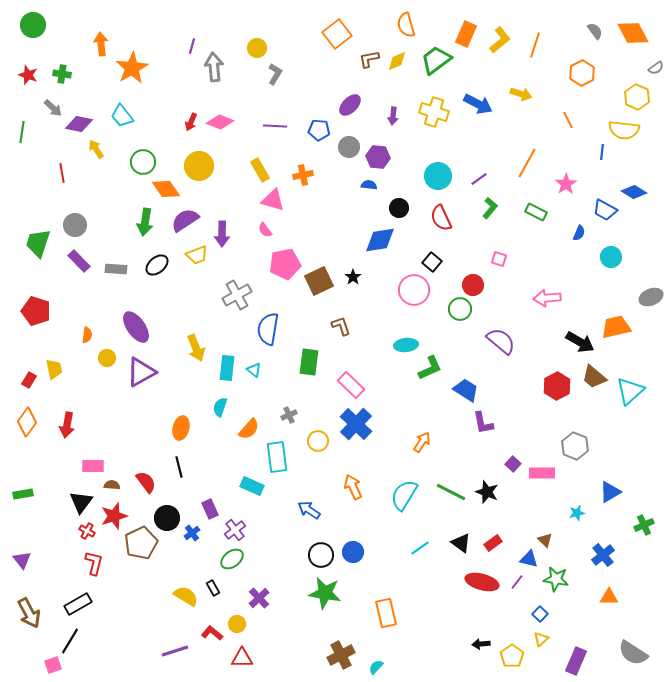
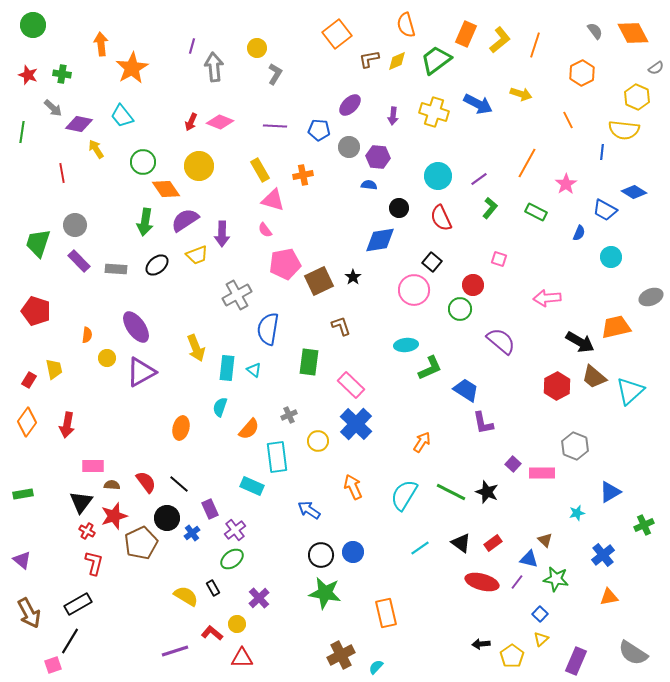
black line at (179, 467): moved 17 px down; rotated 35 degrees counterclockwise
purple triangle at (22, 560): rotated 12 degrees counterclockwise
orange triangle at (609, 597): rotated 12 degrees counterclockwise
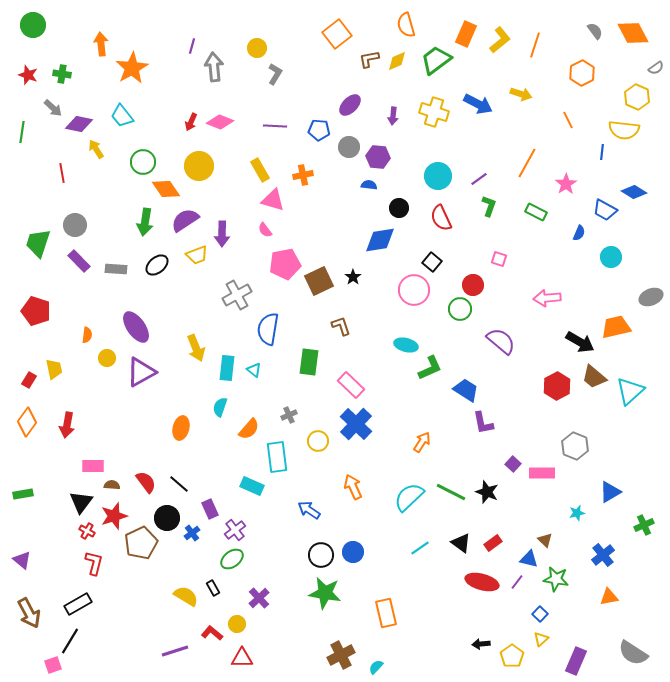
green L-shape at (490, 208): moved 1 px left, 2 px up; rotated 20 degrees counterclockwise
cyan ellipse at (406, 345): rotated 20 degrees clockwise
cyan semicircle at (404, 495): moved 5 px right, 2 px down; rotated 16 degrees clockwise
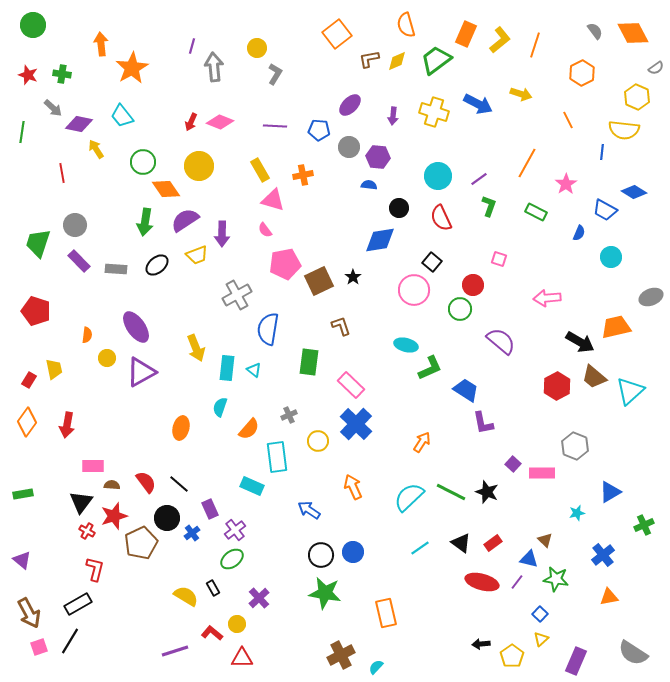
red L-shape at (94, 563): moved 1 px right, 6 px down
pink square at (53, 665): moved 14 px left, 18 px up
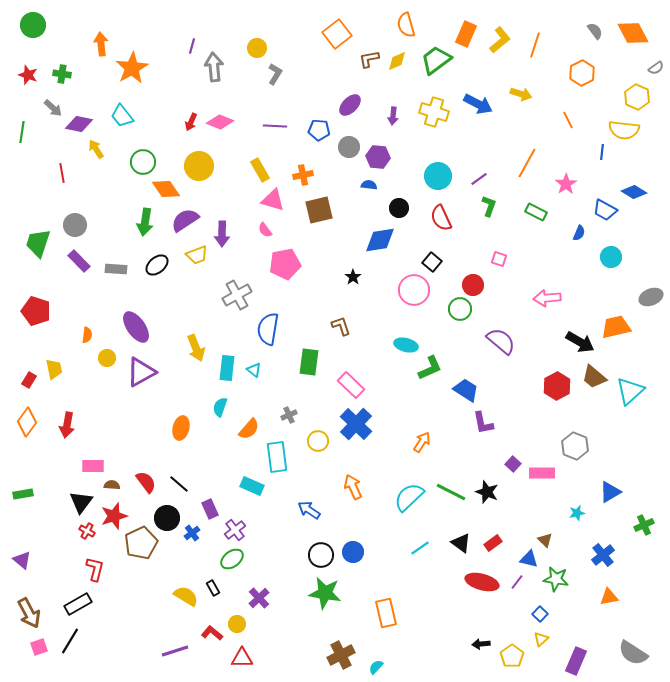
brown square at (319, 281): moved 71 px up; rotated 12 degrees clockwise
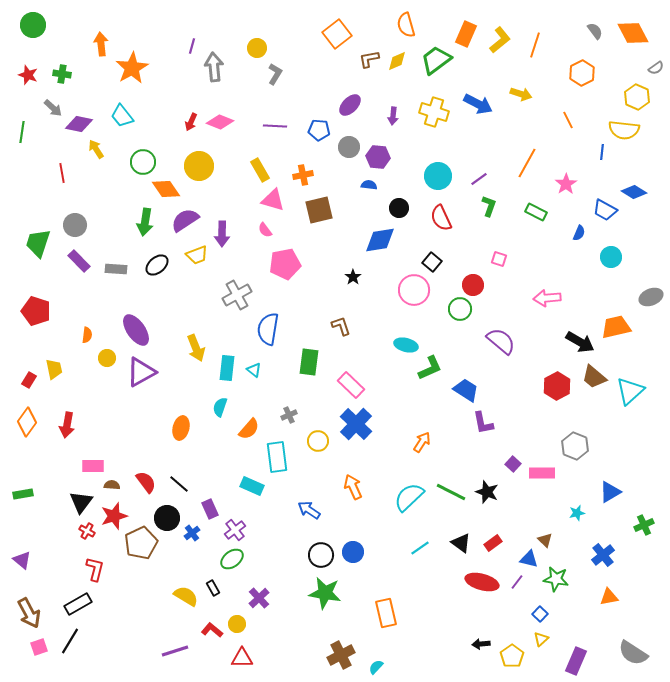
purple ellipse at (136, 327): moved 3 px down
red L-shape at (212, 633): moved 3 px up
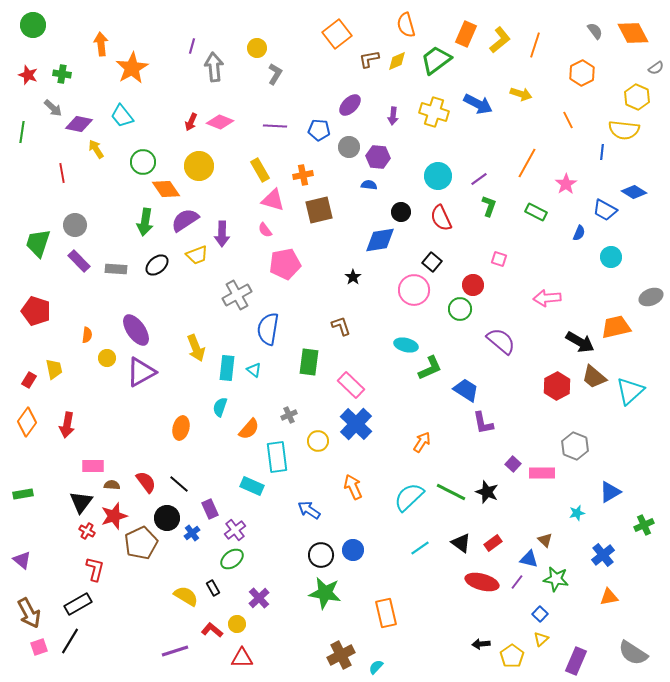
black circle at (399, 208): moved 2 px right, 4 px down
blue circle at (353, 552): moved 2 px up
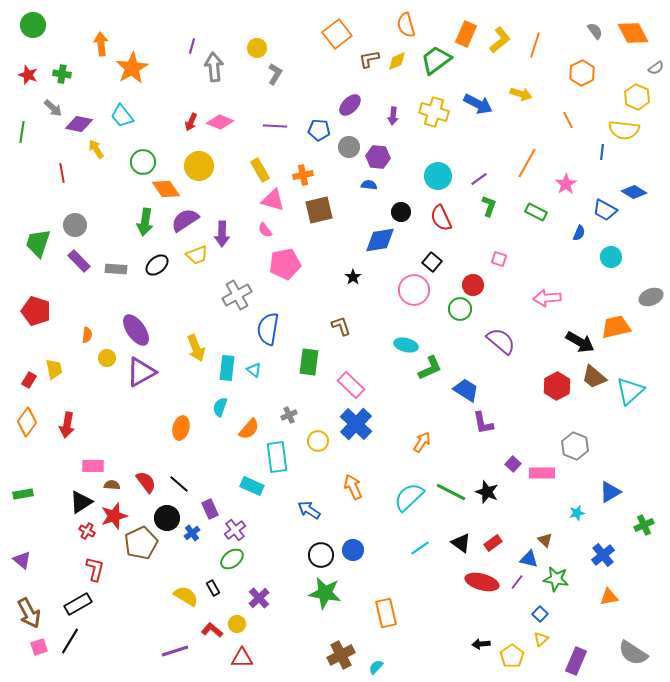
black triangle at (81, 502): rotated 20 degrees clockwise
